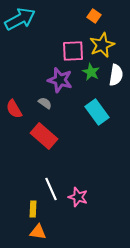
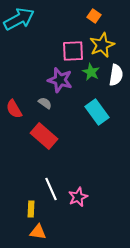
cyan arrow: moved 1 px left
pink star: rotated 30 degrees clockwise
yellow rectangle: moved 2 px left
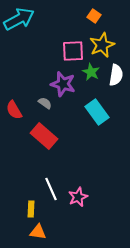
purple star: moved 3 px right, 4 px down
red semicircle: moved 1 px down
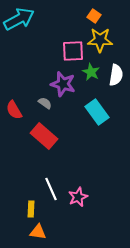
yellow star: moved 2 px left, 5 px up; rotated 25 degrees clockwise
